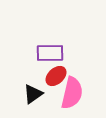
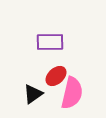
purple rectangle: moved 11 px up
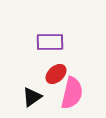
red ellipse: moved 2 px up
black triangle: moved 1 px left, 3 px down
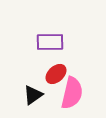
black triangle: moved 1 px right, 2 px up
